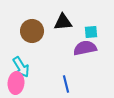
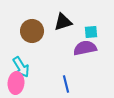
black triangle: rotated 12 degrees counterclockwise
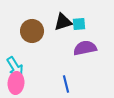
cyan square: moved 12 px left, 8 px up
cyan arrow: moved 6 px left
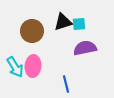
pink ellipse: moved 17 px right, 17 px up
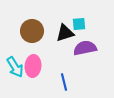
black triangle: moved 2 px right, 11 px down
blue line: moved 2 px left, 2 px up
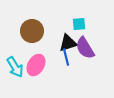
black triangle: moved 3 px right, 10 px down
purple semicircle: rotated 110 degrees counterclockwise
pink ellipse: moved 3 px right, 1 px up; rotated 25 degrees clockwise
blue line: moved 2 px right, 25 px up
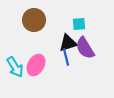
brown circle: moved 2 px right, 11 px up
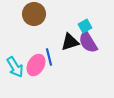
brown circle: moved 6 px up
cyan square: moved 6 px right, 2 px down; rotated 24 degrees counterclockwise
black triangle: moved 2 px right, 1 px up
purple semicircle: moved 3 px right, 6 px up
blue line: moved 17 px left
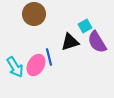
purple semicircle: moved 9 px right
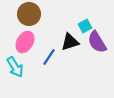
brown circle: moved 5 px left
blue line: rotated 48 degrees clockwise
pink ellipse: moved 11 px left, 23 px up
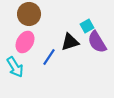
cyan square: moved 2 px right
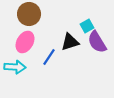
cyan arrow: rotated 55 degrees counterclockwise
